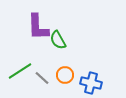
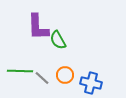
green line: rotated 35 degrees clockwise
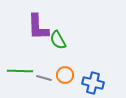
gray line: moved 2 px right; rotated 28 degrees counterclockwise
blue cross: moved 2 px right
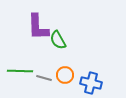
blue cross: moved 2 px left
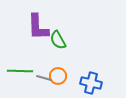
orange circle: moved 7 px left, 1 px down
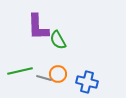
green line: rotated 15 degrees counterclockwise
orange circle: moved 2 px up
blue cross: moved 4 px left, 1 px up
